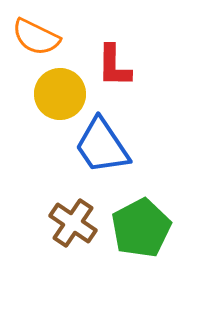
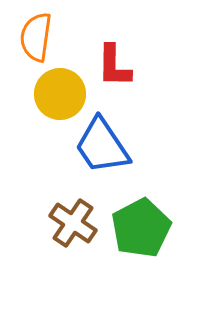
orange semicircle: rotated 72 degrees clockwise
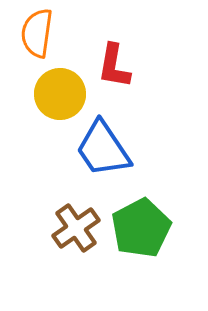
orange semicircle: moved 1 px right, 4 px up
red L-shape: rotated 9 degrees clockwise
blue trapezoid: moved 1 px right, 3 px down
brown cross: moved 3 px right, 5 px down; rotated 21 degrees clockwise
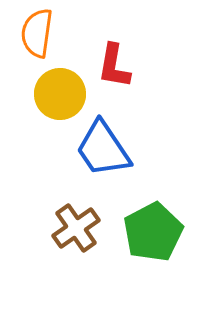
green pentagon: moved 12 px right, 4 px down
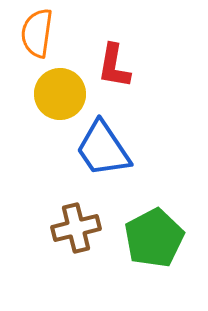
brown cross: rotated 21 degrees clockwise
green pentagon: moved 1 px right, 6 px down
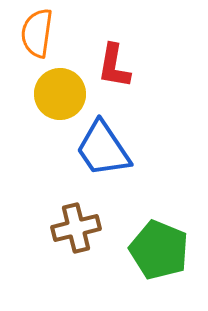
green pentagon: moved 5 px right, 12 px down; rotated 22 degrees counterclockwise
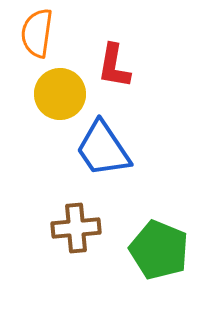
brown cross: rotated 9 degrees clockwise
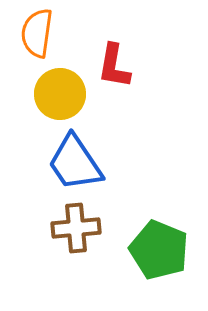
blue trapezoid: moved 28 px left, 14 px down
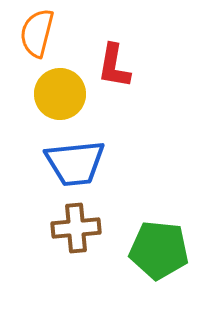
orange semicircle: rotated 6 degrees clockwise
blue trapezoid: rotated 62 degrees counterclockwise
green pentagon: rotated 16 degrees counterclockwise
